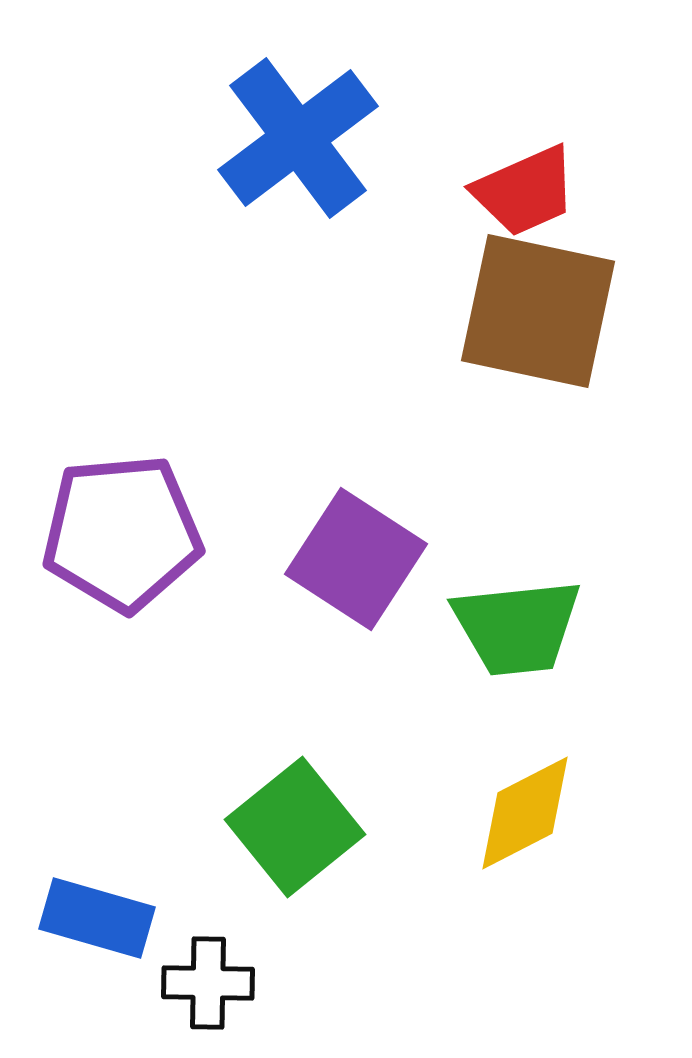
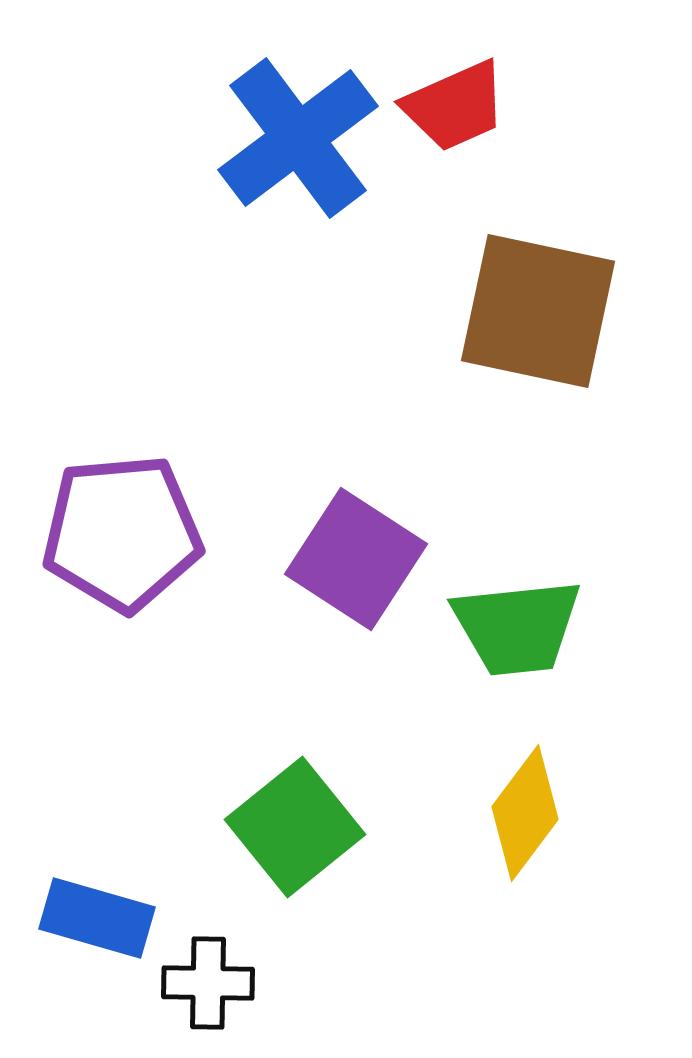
red trapezoid: moved 70 px left, 85 px up
yellow diamond: rotated 26 degrees counterclockwise
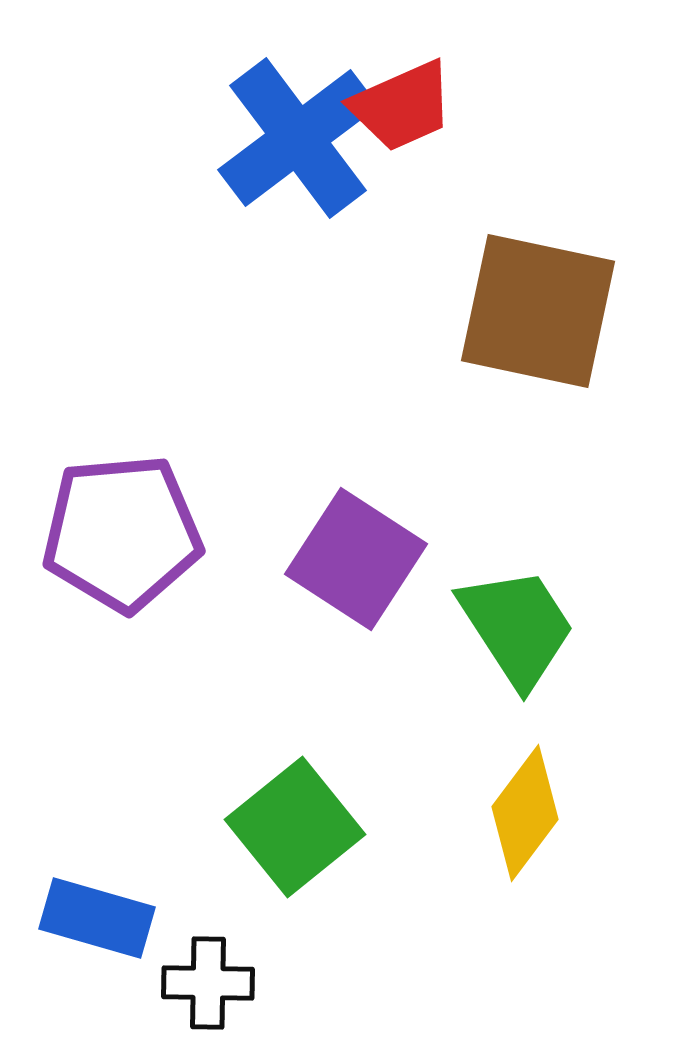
red trapezoid: moved 53 px left
green trapezoid: rotated 117 degrees counterclockwise
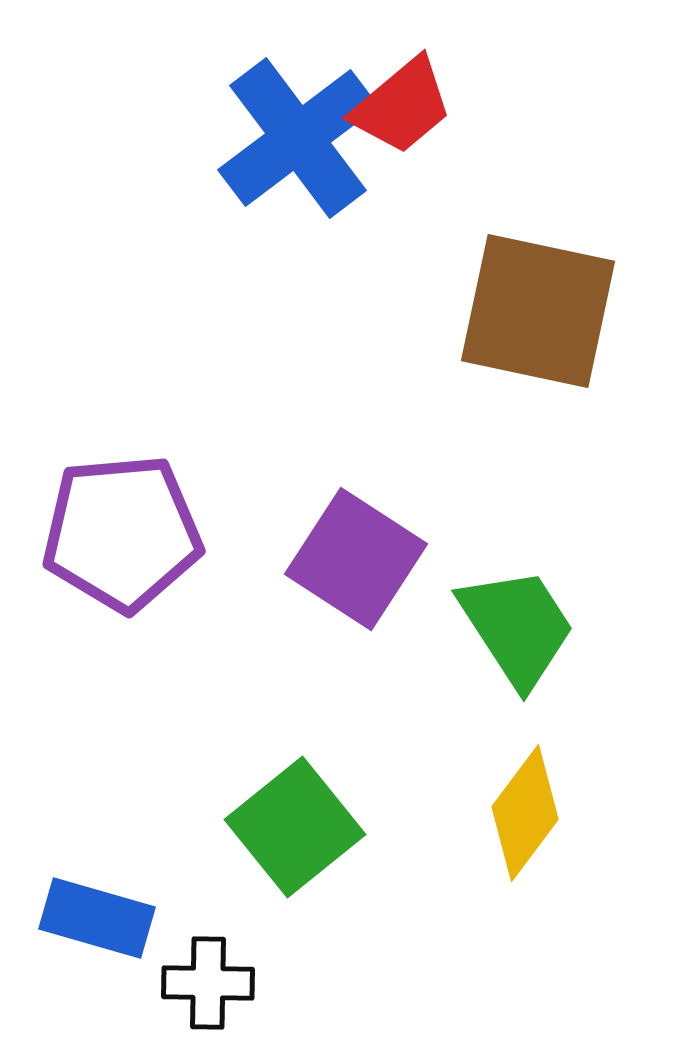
red trapezoid: rotated 16 degrees counterclockwise
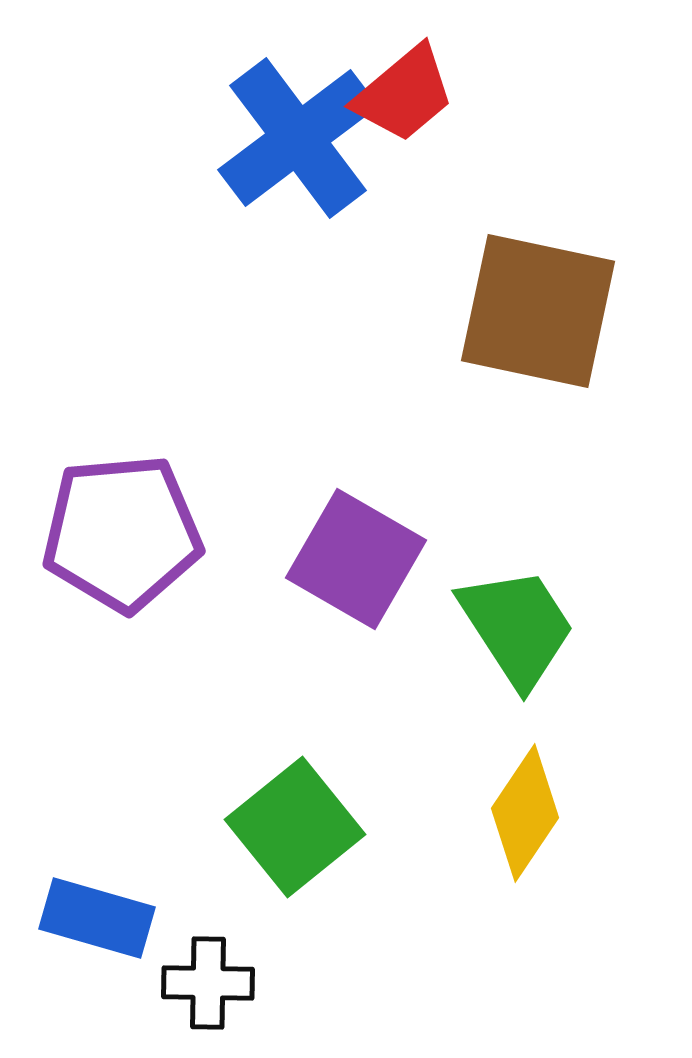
red trapezoid: moved 2 px right, 12 px up
purple square: rotated 3 degrees counterclockwise
yellow diamond: rotated 3 degrees counterclockwise
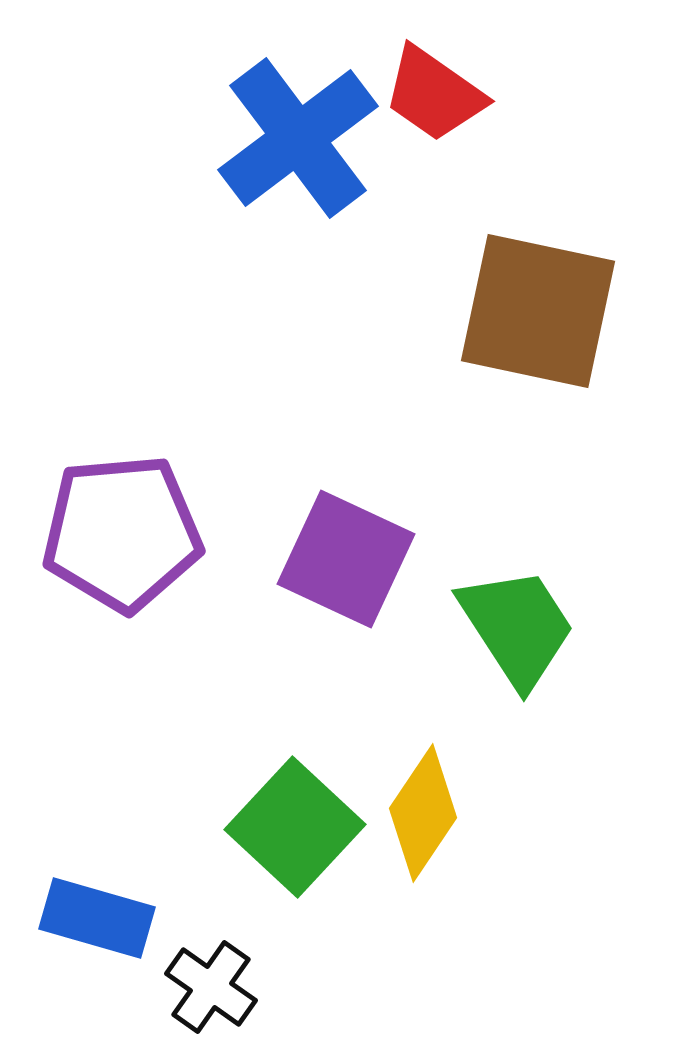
red trapezoid: moved 30 px right; rotated 75 degrees clockwise
purple square: moved 10 px left; rotated 5 degrees counterclockwise
yellow diamond: moved 102 px left
green square: rotated 8 degrees counterclockwise
black cross: moved 3 px right, 4 px down; rotated 34 degrees clockwise
